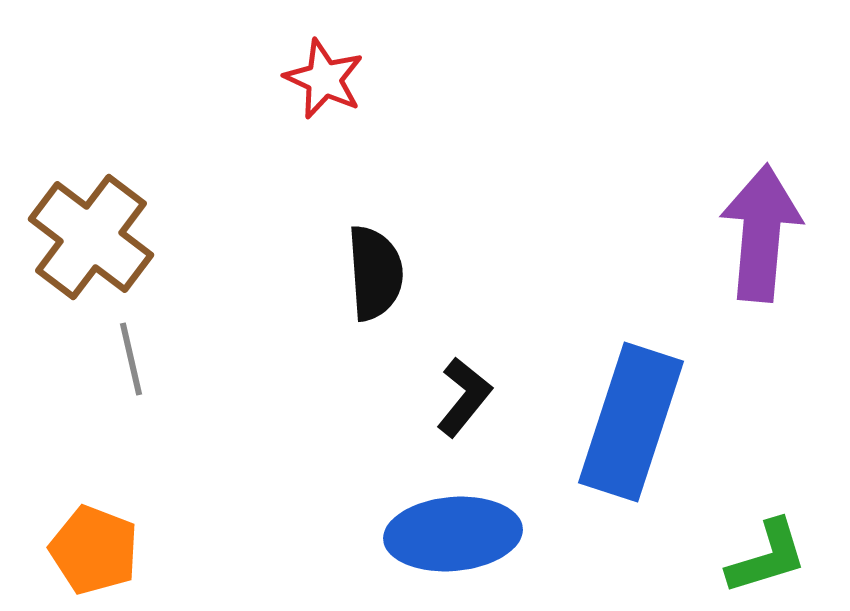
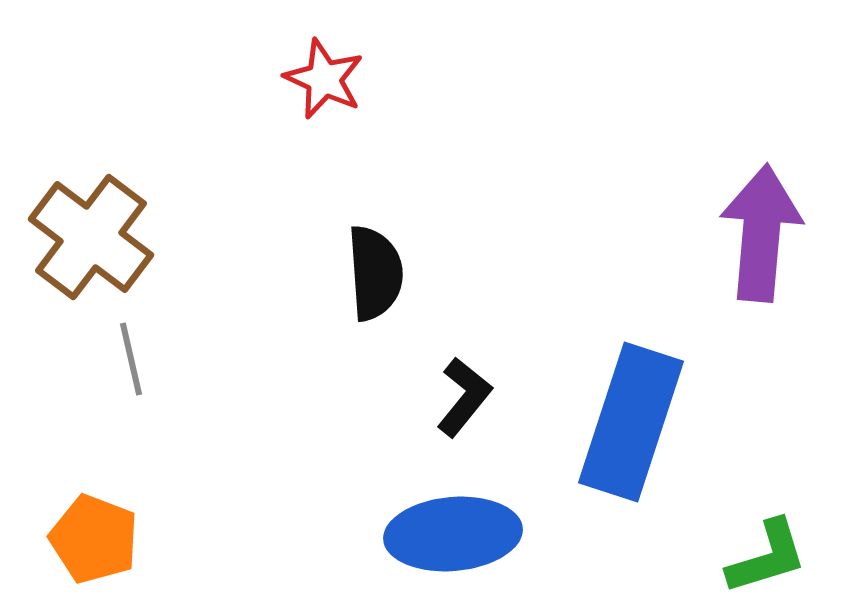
orange pentagon: moved 11 px up
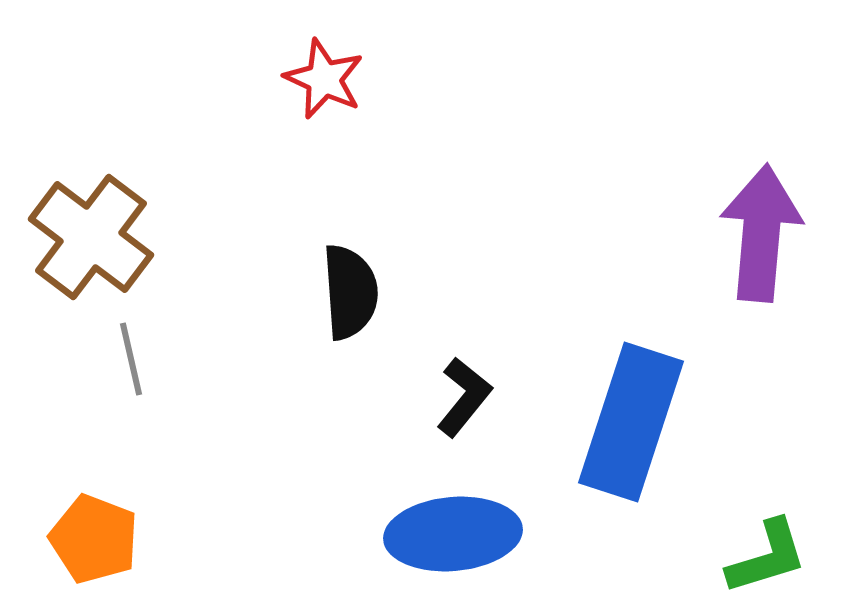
black semicircle: moved 25 px left, 19 px down
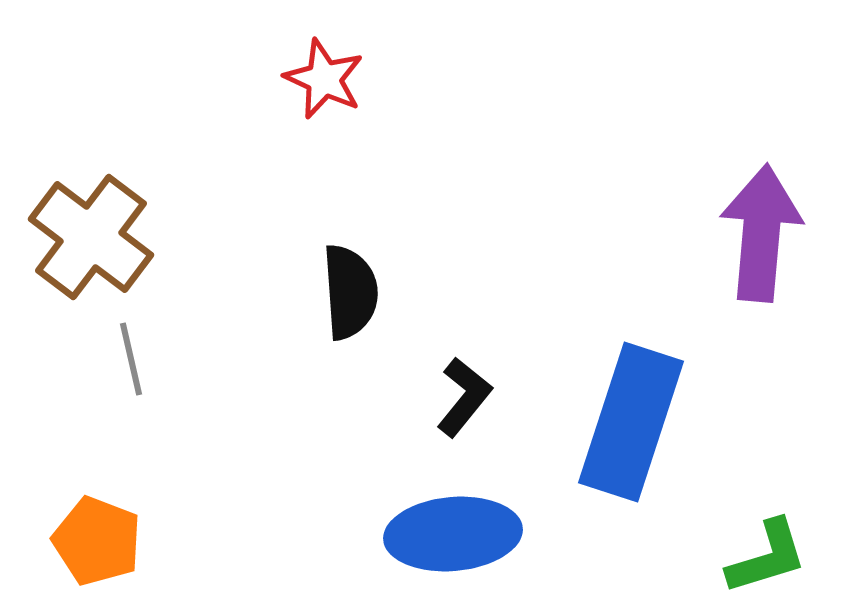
orange pentagon: moved 3 px right, 2 px down
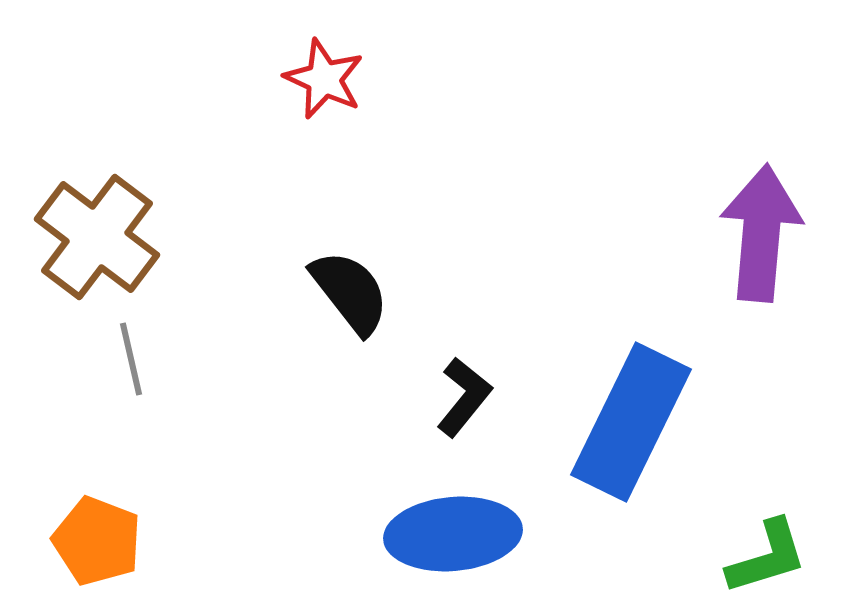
brown cross: moved 6 px right
black semicircle: rotated 34 degrees counterclockwise
blue rectangle: rotated 8 degrees clockwise
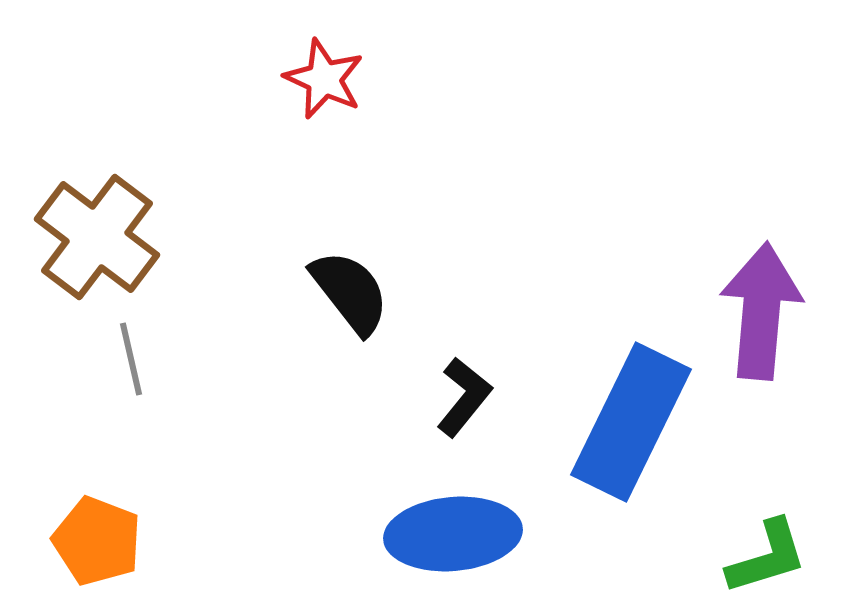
purple arrow: moved 78 px down
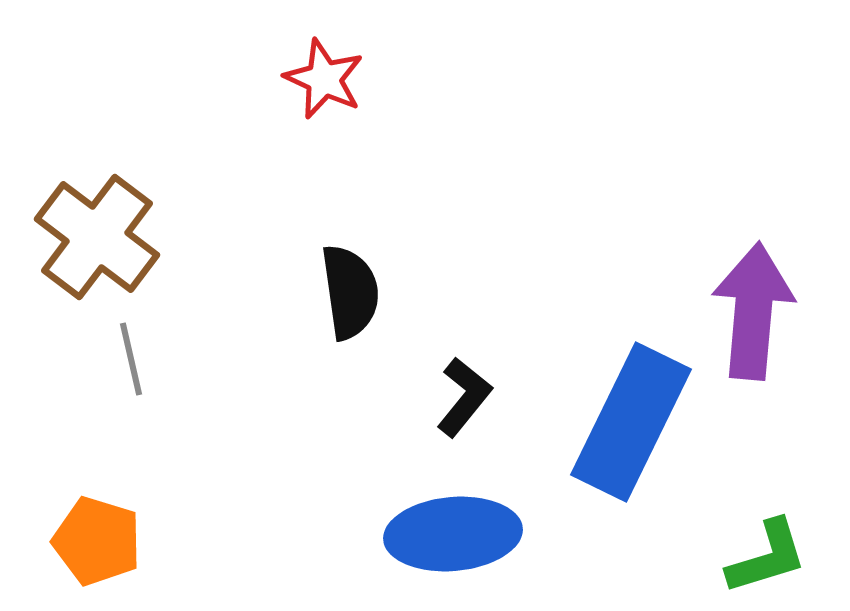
black semicircle: rotated 30 degrees clockwise
purple arrow: moved 8 px left
orange pentagon: rotated 4 degrees counterclockwise
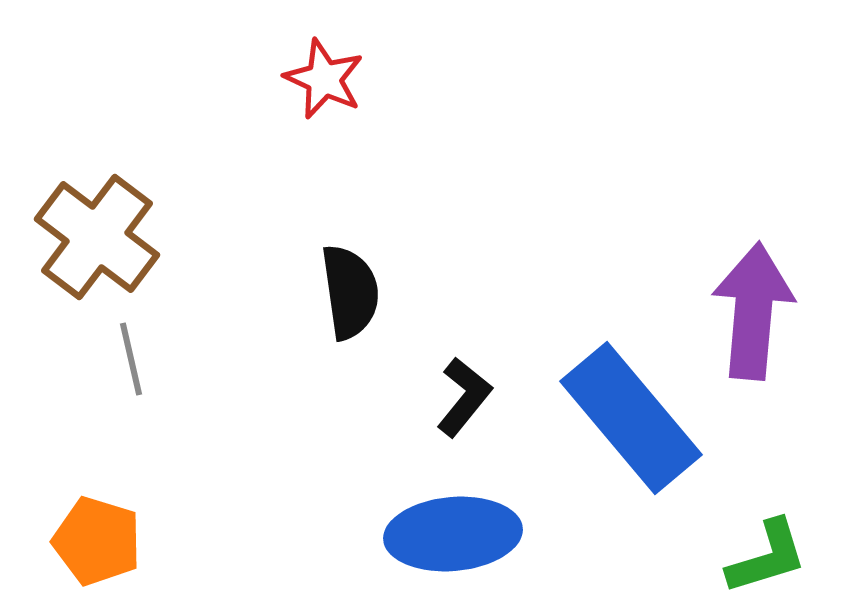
blue rectangle: moved 4 px up; rotated 66 degrees counterclockwise
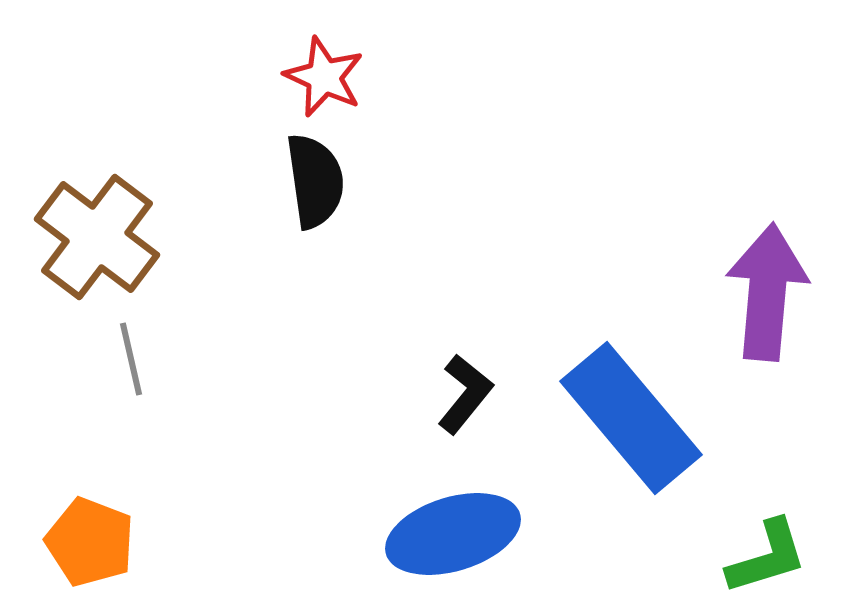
red star: moved 2 px up
black semicircle: moved 35 px left, 111 px up
purple arrow: moved 14 px right, 19 px up
black L-shape: moved 1 px right, 3 px up
blue ellipse: rotated 12 degrees counterclockwise
orange pentagon: moved 7 px left, 1 px down; rotated 4 degrees clockwise
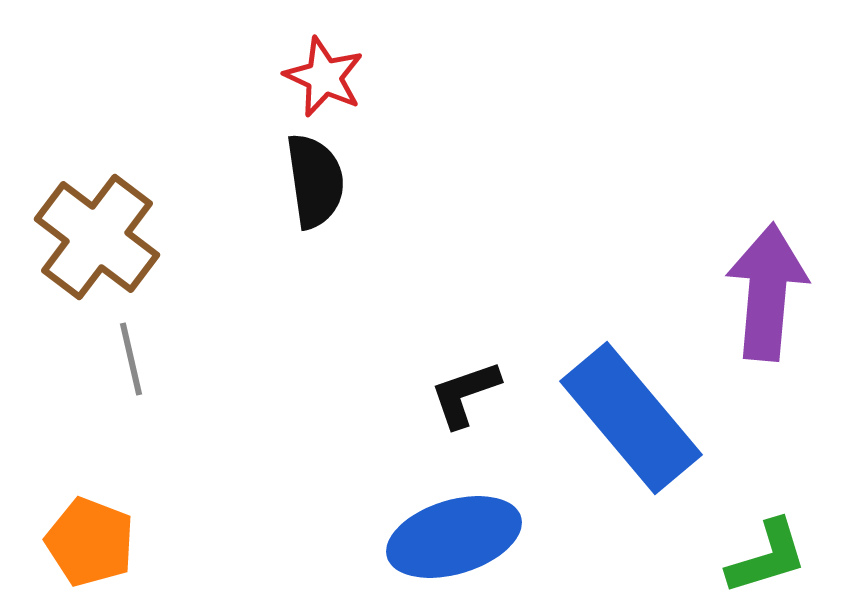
black L-shape: rotated 148 degrees counterclockwise
blue ellipse: moved 1 px right, 3 px down
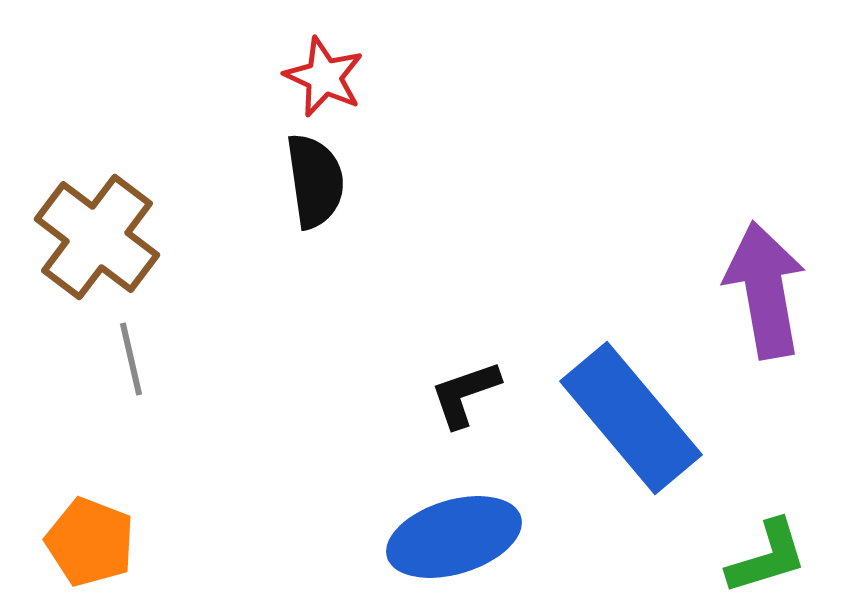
purple arrow: moved 2 px left, 2 px up; rotated 15 degrees counterclockwise
